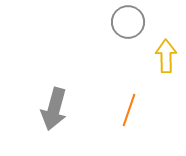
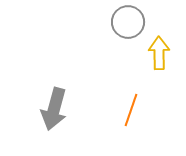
yellow arrow: moved 7 px left, 3 px up
orange line: moved 2 px right
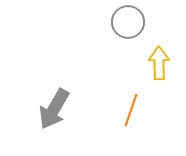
yellow arrow: moved 10 px down
gray arrow: rotated 15 degrees clockwise
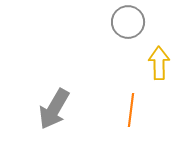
orange line: rotated 12 degrees counterclockwise
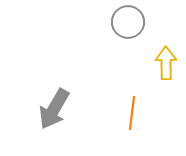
yellow arrow: moved 7 px right
orange line: moved 1 px right, 3 px down
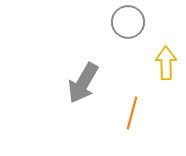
gray arrow: moved 29 px right, 26 px up
orange line: rotated 8 degrees clockwise
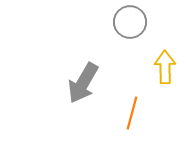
gray circle: moved 2 px right
yellow arrow: moved 1 px left, 4 px down
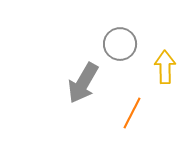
gray circle: moved 10 px left, 22 px down
orange line: rotated 12 degrees clockwise
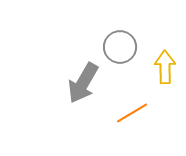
gray circle: moved 3 px down
orange line: rotated 32 degrees clockwise
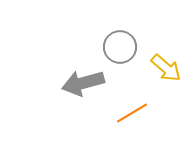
yellow arrow: moved 1 px right, 1 px down; rotated 132 degrees clockwise
gray arrow: rotated 45 degrees clockwise
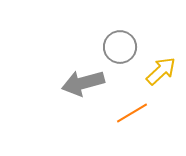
yellow arrow: moved 5 px left, 3 px down; rotated 84 degrees counterclockwise
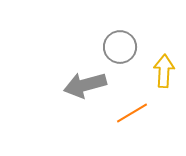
yellow arrow: moved 3 px right; rotated 44 degrees counterclockwise
gray arrow: moved 2 px right, 2 px down
